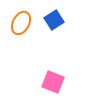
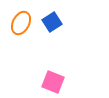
blue square: moved 2 px left, 2 px down
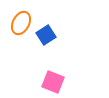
blue square: moved 6 px left, 13 px down
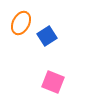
blue square: moved 1 px right, 1 px down
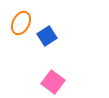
pink square: rotated 15 degrees clockwise
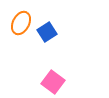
blue square: moved 4 px up
